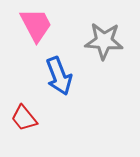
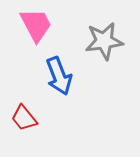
gray star: rotated 12 degrees counterclockwise
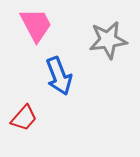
gray star: moved 4 px right, 1 px up
red trapezoid: rotated 100 degrees counterclockwise
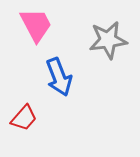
blue arrow: moved 1 px down
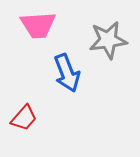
pink trapezoid: moved 2 px right; rotated 114 degrees clockwise
blue arrow: moved 8 px right, 4 px up
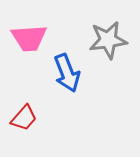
pink trapezoid: moved 9 px left, 13 px down
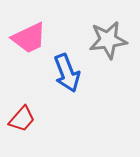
pink trapezoid: rotated 21 degrees counterclockwise
red trapezoid: moved 2 px left, 1 px down
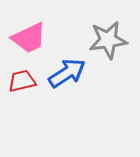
blue arrow: rotated 102 degrees counterclockwise
red trapezoid: moved 38 px up; rotated 144 degrees counterclockwise
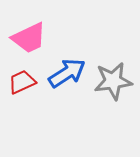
gray star: moved 5 px right, 41 px down
red trapezoid: moved 1 px down; rotated 12 degrees counterclockwise
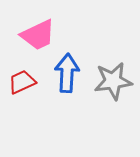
pink trapezoid: moved 9 px right, 3 px up
blue arrow: rotated 54 degrees counterclockwise
